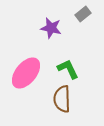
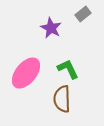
purple star: rotated 15 degrees clockwise
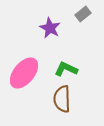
purple star: moved 1 px left
green L-shape: moved 2 px left; rotated 40 degrees counterclockwise
pink ellipse: moved 2 px left
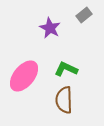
gray rectangle: moved 1 px right, 1 px down
pink ellipse: moved 3 px down
brown semicircle: moved 2 px right, 1 px down
